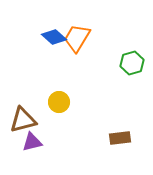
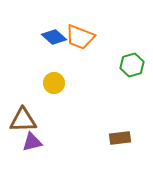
orange trapezoid: moved 3 px right, 1 px up; rotated 100 degrees counterclockwise
green hexagon: moved 2 px down
yellow circle: moved 5 px left, 19 px up
brown triangle: rotated 12 degrees clockwise
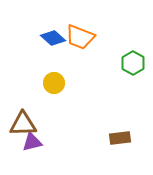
blue diamond: moved 1 px left, 1 px down
green hexagon: moved 1 px right, 2 px up; rotated 15 degrees counterclockwise
brown triangle: moved 4 px down
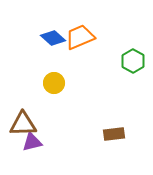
orange trapezoid: rotated 136 degrees clockwise
green hexagon: moved 2 px up
brown rectangle: moved 6 px left, 4 px up
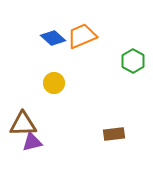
orange trapezoid: moved 2 px right, 1 px up
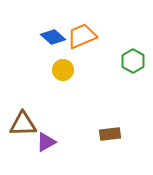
blue diamond: moved 1 px up
yellow circle: moved 9 px right, 13 px up
brown rectangle: moved 4 px left
purple triangle: moved 14 px right; rotated 15 degrees counterclockwise
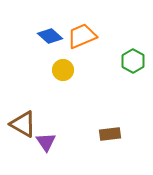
blue diamond: moved 3 px left, 1 px up
brown triangle: rotated 32 degrees clockwise
purple triangle: rotated 35 degrees counterclockwise
